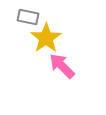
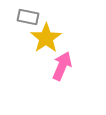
pink arrow: rotated 68 degrees clockwise
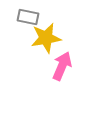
yellow star: rotated 24 degrees clockwise
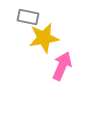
yellow star: moved 2 px left
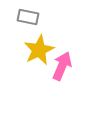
yellow star: moved 5 px left, 12 px down; rotated 16 degrees counterclockwise
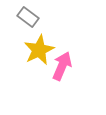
gray rectangle: rotated 25 degrees clockwise
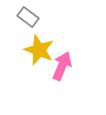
yellow star: rotated 24 degrees counterclockwise
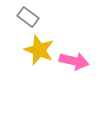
pink arrow: moved 12 px right, 5 px up; rotated 80 degrees clockwise
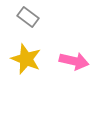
yellow star: moved 13 px left, 9 px down
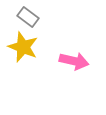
yellow star: moved 3 px left, 12 px up
